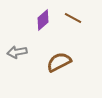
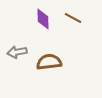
purple diamond: moved 1 px up; rotated 50 degrees counterclockwise
brown semicircle: moved 10 px left; rotated 20 degrees clockwise
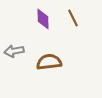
brown line: rotated 36 degrees clockwise
gray arrow: moved 3 px left, 1 px up
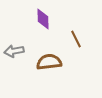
brown line: moved 3 px right, 21 px down
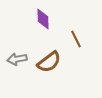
gray arrow: moved 3 px right, 8 px down
brown semicircle: rotated 150 degrees clockwise
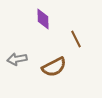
brown semicircle: moved 5 px right, 5 px down; rotated 10 degrees clockwise
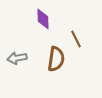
gray arrow: moved 1 px up
brown semicircle: moved 2 px right, 8 px up; rotated 55 degrees counterclockwise
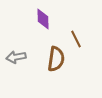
gray arrow: moved 1 px left, 1 px up
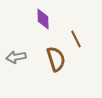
brown semicircle: rotated 25 degrees counterclockwise
